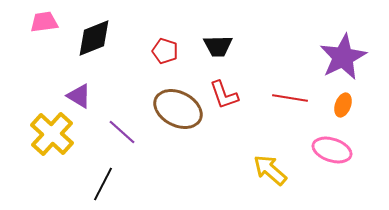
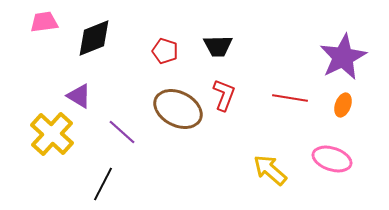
red L-shape: rotated 140 degrees counterclockwise
pink ellipse: moved 9 px down
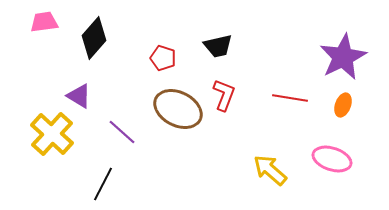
black diamond: rotated 27 degrees counterclockwise
black trapezoid: rotated 12 degrees counterclockwise
red pentagon: moved 2 px left, 7 px down
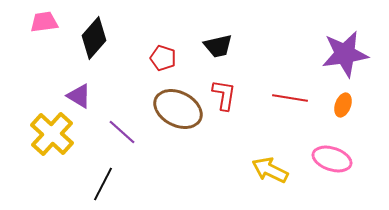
purple star: moved 2 px right, 3 px up; rotated 18 degrees clockwise
red L-shape: rotated 12 degrees counterclockwise
yellow arrow: rotated 15 degrees counterclockwise
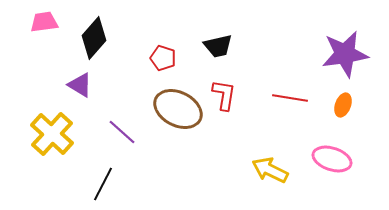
purple triangle: moved 1 px right, 11 px up
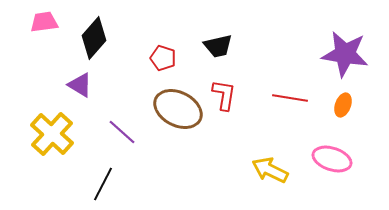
purple star: rotated 18 degrees clockwise
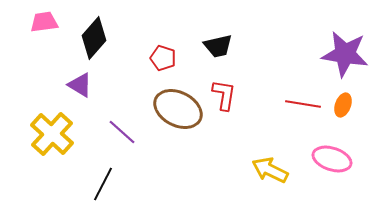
red line: moved 13 px right, 6 px down
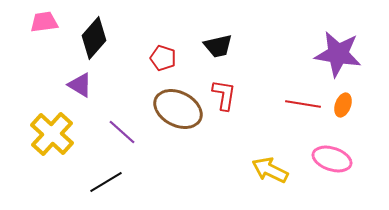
purple star: moved 7 px left
black line: moved 3 px right, 2 px up; rotated 32 degrees clockwise
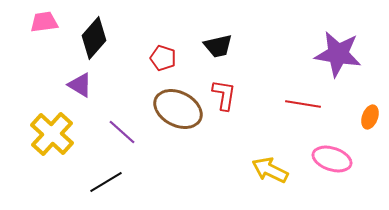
orange ellipse: moved 27 px right, 12 px down
